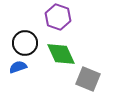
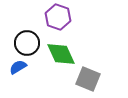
black circle: moved 2 px right
blue semicircle: rotated 12 degrees counterclockwise
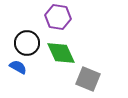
purple hexagon: rotated 10 degrees counterclockwise
green diamond: moved 1 px up
blue semicircle: rotated 60 degrees clockwise
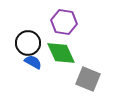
purple hexagon: moved 6 px right, 5 px down
black circle: moved 1 px right
blue semicircle: moved 15 px right, 5 px up
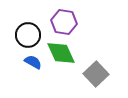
black circle: moved 8 px up
gray square: moved 8 px right, 5 px up; rotated 25 degrees clockwise
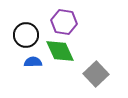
black circle: moved 2 px left
green diamond: moved 1 px left, 2 px up
blue semicircle: rotated 30 degrees counterclockwise
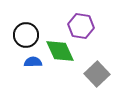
purple hexagon: moved 17 px right, 4 px down
gray square: moved 1 px right
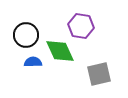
gray square: moved 2 px right; rotated 30 degrees clockwise
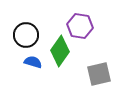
purple hexagon: moved 1 px left
green diamond: rotated 60 degrees clockwise
blue semicircle: rotated 18 degrees clockwise
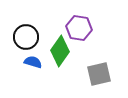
purple hexagon: moved 1 px left, 2 px down
black circle: moved 2 px down
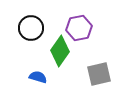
purple hexagon: rotated 20 degrees counterclockwise
black circle: moved 5 px right, 9 px up
blue semicircle: moved 5 px right, 15 px down
